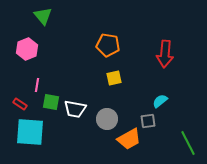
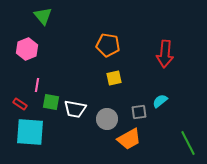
gray square: moved 9 px left, 9 px up
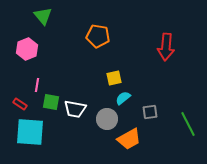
orange pentagon: moved 10 px left, 9 px up
red arrow: moved 1 px right, 7 px up
cyan semicircle: moved 37 px left, 3 px up
gray square: moved 11 px right
green line: moved 19 px up
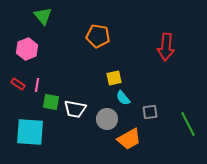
cyan semicircle: rotated 91 degrees counterclockwise
red rectangle: moved 2 px left, 20 px up
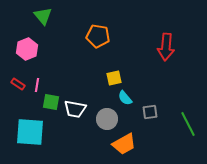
cyan semicircle: moved 2 px right
orange trapezoid: moved 5 px left, 5 px down
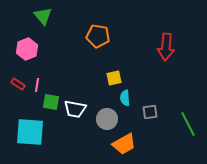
cyan semicircle: rotated 35 degrees clockwise
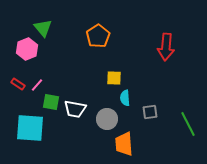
green triangle: moved 12 px down
orange pentagon: rotated 30 degrees clockwise
yellow square: rotated 14 degrees clockwise
pink line: rotated 32 degrees clockwise
cyan square: moved 4 px up
orange trapezoid: rotated 115 degrees clockwise
